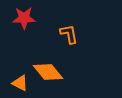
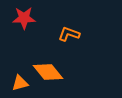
orange L-shape: rotated 60 degrees counterclockwise
orange triangle: rotated 42 degrees counterclockwise
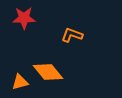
orange L-shape: moved 3 px right, 1 px down
orange triangle: moved 1 px up
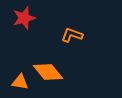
red star: rotated 15 degrees counterclockwise
orange triangle: rotated 24 degrees clockwise
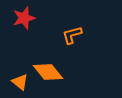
orange L-shape: rotated 35 degrees counterclockwise
orange triangle: rotated 30 degrees clockwise
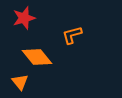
orange diamond: moved 11 px left, 15 px up
orange triangle: rotated 12 degrees clockwise
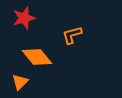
orange triangle: rotated 24 degrees clockwise
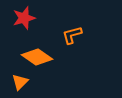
orange diamond: rotated 16 degrees counterclockwise
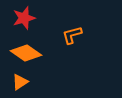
orange diamond: moved 11 px left, 4 px up
orange triangle: rotated 12 degrees clockwise
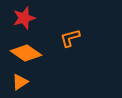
orange L-shape: moved 2 px left, 3 px down
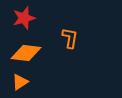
orange L-shape: rotated 115 degrees clockwise
orange diamond: rotated 28 degrees counterclockwise
